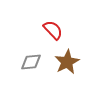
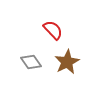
gray diamond: rotated 60 degrees clockwise
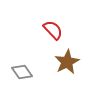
gray diamond: moved 9 px left, 10 px down
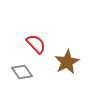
red semicircle: moved 17 px left, 14 px down
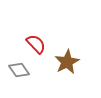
gray diamond: moved 3 px left, 2 px up
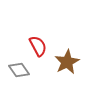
red semicircle: moved 2 px right, 2 px down; rotated 15 degrees clockwise
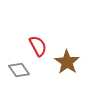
brown star: rotated 10 degrees counterclockwise
